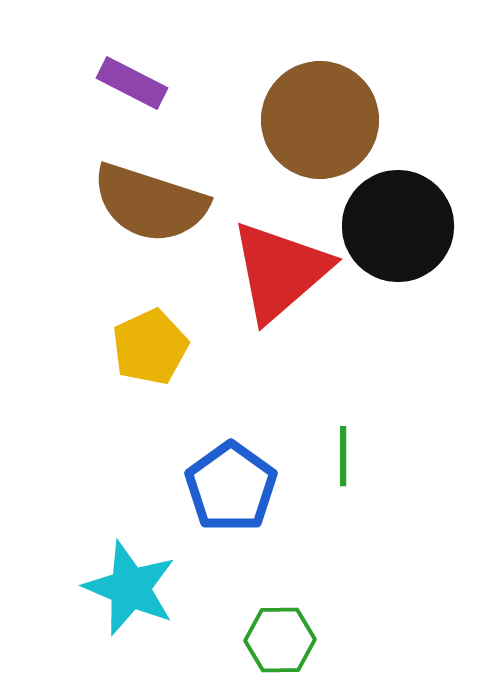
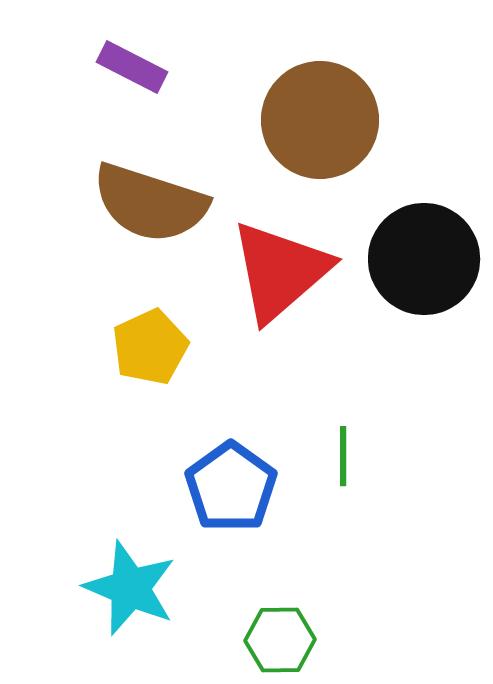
purple rectangle: moved 16 px up
black circle: moved 26 px right, 33 px down
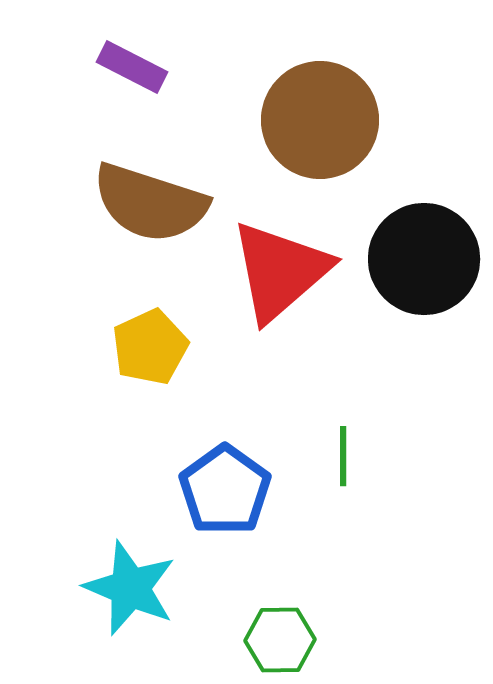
blue pentagon: moved 6 px left, 3 px down
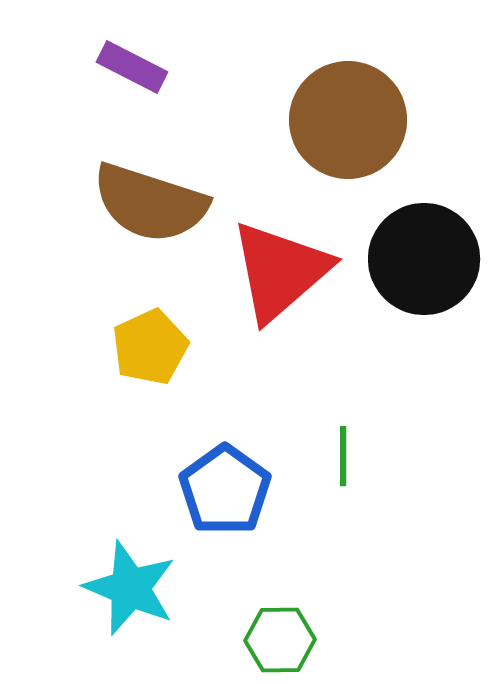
brown circle: moved 28 px right
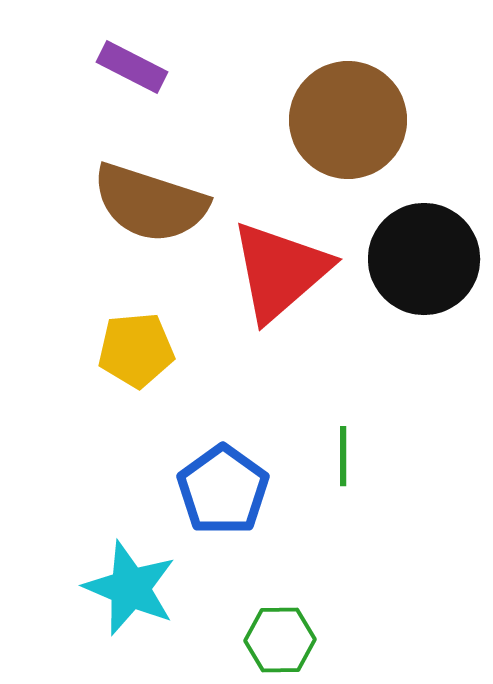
yellow pentagon: moved 14 px left, 3 px down; rotated 20 degrees clockwise
blue pentagon: moved 2 px left
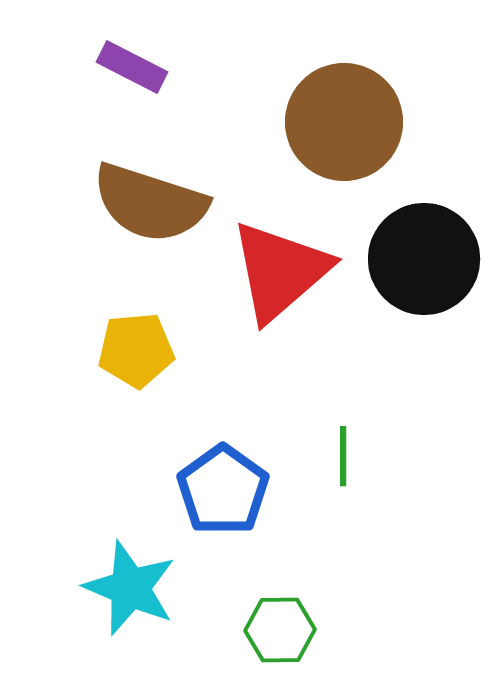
brown circle: moved 4 px left, 2 px down
green hexagon: moved 10 px up
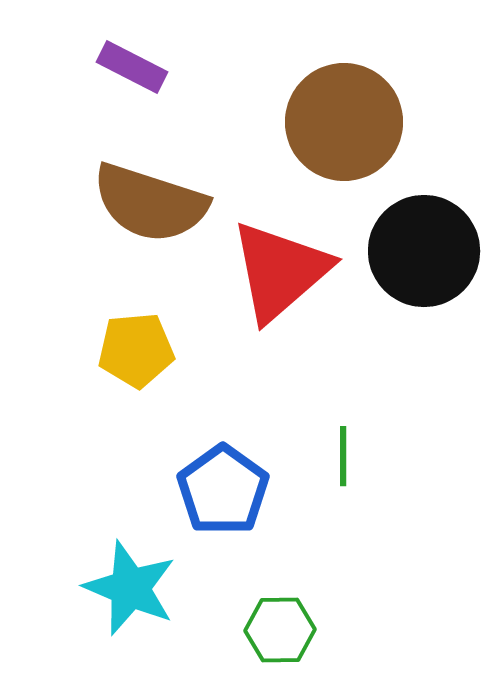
black circle: moved 8 px up
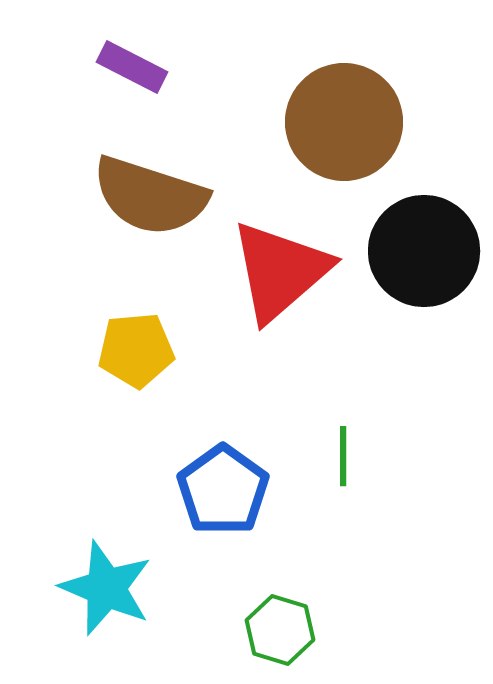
brown semicircle: moved 7 px up
cyan star: moved 24 px left
green hexagon: rotated 18 degrees clockwise
